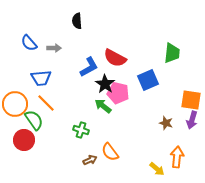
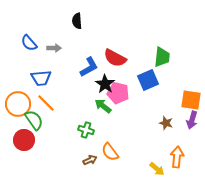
green trapezoid: moved 10 px left, 4 px down
orange circle: moved 3 px right
green cross: moved 5 px right
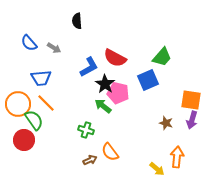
gray arrow: rotated 32 degrees clockwise
green trapezoid: rotated 35 degrees clockwise
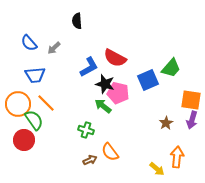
gray arrow: rotated 104 degrees clockwise
green trapezoid: moved 9 px right, 11 px down
blue trapezoid: moved 6 px left, 3 px up
black star: rotated 18 degrees counterclockwise
brown star: rotated 24 degrees clockwise
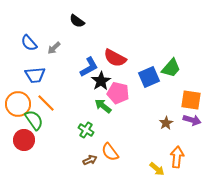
black semicircle: rotated 49 degrees counterclockwise
blue square: moved 1 px right, 3 px up
black star: moved 4 px left, 3 px up; rotated 24 degrees clockwise
purple arrow: rotated 90 degrees counterclockwise
green cross: rotated 14 degrees clockwise
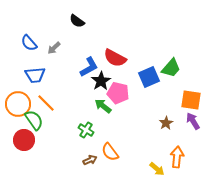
purple arrow: moved 1 px right, 1 px down; rotated 138 degrees counterclockwise
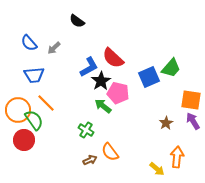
red semicircle: moved 2 px left; rotated 15 degrees clockwise
blue trapezoid: moved 1 px left
orange circle: moved 6 px down
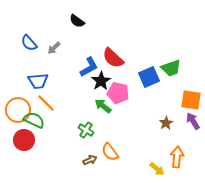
green trapezoid: rotated 30 degrees clockwise
blue trapezoid: moved 4 px right, 6 px down
green semicircle: rotated 30 degrees counterclockwise
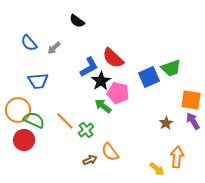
orange line: moved 19 px right, 18 px down
green cross: rotated 21 degrees clockwise
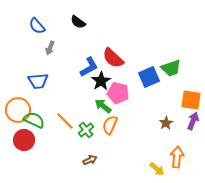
black semicircle: moved 1 px right, 1 px down
blue semicircle: moved 8 px right, 17 px up
gray arrow: moved 4 px left; rotated 24 degrees counterclockwise
purple arrow: rotated 54 degrees clockwise
orange semicircle: moved 27 px up; rotated 60 degrees clockwise
